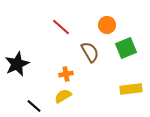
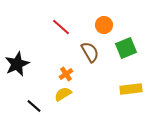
orange circle: moved 3 px left
orange cross: rotated 24 degrees counterclockwise
yellow semicircle: moved 2 px up
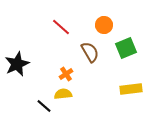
yellow semicircle: rotated 24 degrees clockwise
black line: moved 10 px right
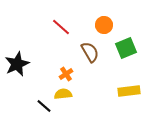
yellow rectangle: moved 2 px left, 2 px down
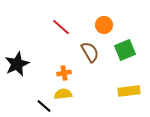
green square: moved 1 px left, 2 px down
orange cross: moved 2 px left, 1 px up; rotated 24 degrees clockwise
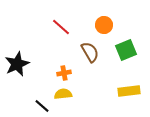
green square: moved 1 px right
black line: moved 2 px left
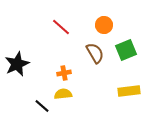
brown semicircle: moved 5 px right, 1 px down
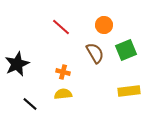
orange cross: moved 1 px left, 1 px up; rotated 24 degrees clockwise
black line: moved 12 px left, 2 px up
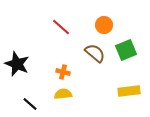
brown semicircle: rotated 20 degrees counterclockwise
black star: rotated 25 degrees counterclockwise
